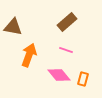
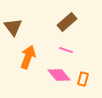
brown triangle: rotated 42 degrees clockwise
orange arrow: moved 1 px left, 2 px down
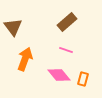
orange arrow: moved 3 px left, 2 px down
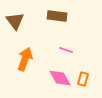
brown rectangle: moved 10 px left, 6 px up; rotated 48 degrees clockwise
brown triangle: moved 2 px right, 6 px up
pink diamond: moved 1 px right, 3 px down; rotated 10 degrees clockwise
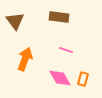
brown rectangle: moved 2 px right, 1 px down
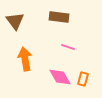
pink line: moved 2 px right, 3 px up
orange arrow: rotated 30 degrees counterclockwise
pink diamond: moved 1 px up
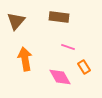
brown triangle: moved 1 px right; rotated 18 degrees clockwise
orange rectangle: moved 1 px right, 12 px up; rotated 48 degrees counterclockwise
